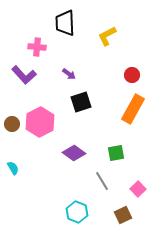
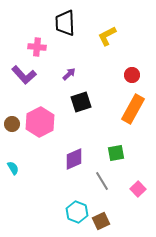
purple arrow: rotated 80 degrees counterclockwise
purple diamond: moved 6 px down; rotated 60 degrees counterclockwise
brown square: moved 22 px left, 6 px down
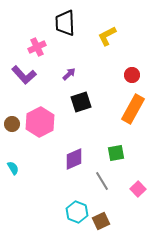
pink cross: rotated 30 degrees counterclockwise
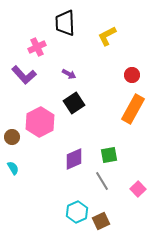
purple arrow: rotated 72 degrees clockwise
black square: moved 7 px left, 1 px down; rotated 15 degrees counterclockwise
brown circle: moved 13 px down
green square: moved 7 px left, 2 px down
cyan hexagon: rotated 15 degrees clockwise
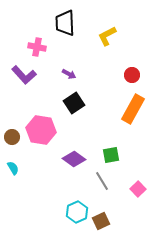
pink cross: rotated 36 degrees clockwise
pink hexagon: moved 1 px right, 8 px down; rotated 24 degrees counterclockwise
green square: moved 2 px right
purple diamond: rotated 60 degrees clockwise
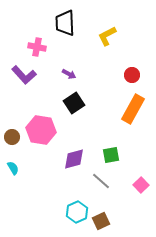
purple diamond: rotated 50 degrees counterclockwise
gray line: moved 1 px left; rotated 18 degrees counterclockwise
pink square: moved 3 px right, 4 px up
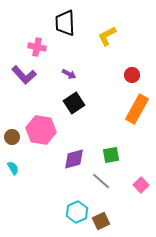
orange rectangle: moved 4 px right
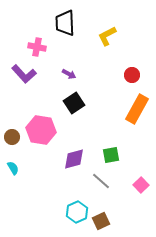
purple L-shape: moved 1 px up
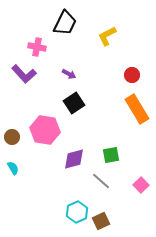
black trapezoid: rotated 152 degrees counterclockwise
orange rectangle: rotated 60 degrees counterclockwise
pink hexagon: moved 4 px right
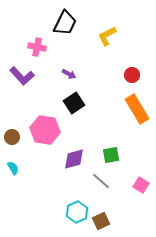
purple L-shape: moved 2 px left, 2 px down
pink square: rotated 14 degrees counterclockwise
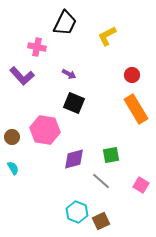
black square: rotated 35 degrees counterclockwise
orange rectangle: moved 1 px left
cyan hexagon: rotated 15 degrees counterclockwise
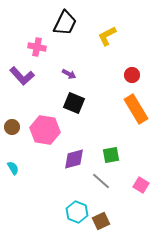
brown circle: moved 10 px up
